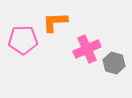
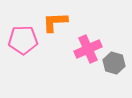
pink cross: moved 1 px right
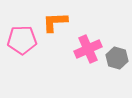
pink pentagon: moved 1 px left
gray hexagon: moved 3 px right, 5 px up
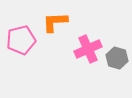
pink pentagon: moved 1 px left; rotated 12 degrees counterclockwise
